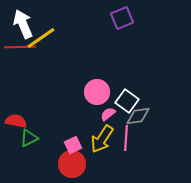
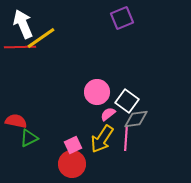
gray diamond: moved 2 px left, 3 px down
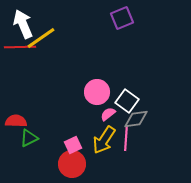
red semicircle: rotated 10 degrees counterclockwise
yellow arrow: moved 2 px right, 1 px down
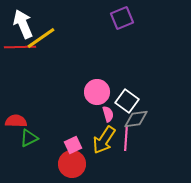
pink semicircle: rotated 112 degrees clockwise
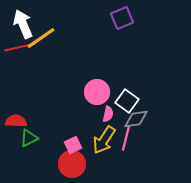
red line: rotated 12 degrees counterclockwise
pink semicircle: rotated 28 degrees clockwise
pink line: rotated 10 degrees clockwise
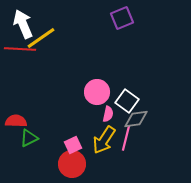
red line: moved 2 px down; rotated 16 degrees clockwise
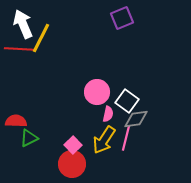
yellow line: rotated 28 degrees counterclockwise
pink square: rotated 18 degrees counterclockwise
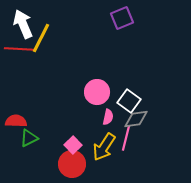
white square: moved 2 px right
pink semicircle: moved 3 px down
yellow arrow: moved 7 px down
